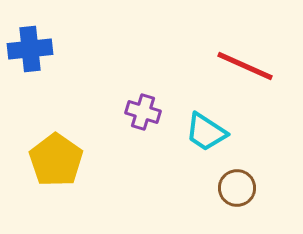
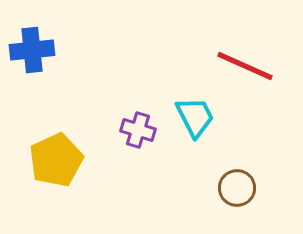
blue cross: moved 2 px right, 1 px down
purple cross: moved 5 px left, 18 px down
cyan trapezoid: moved 11 px left, 15 px up; rotated 150 degrees counterclockwise
yellow pentagon: rotated 12 degrees clockwise
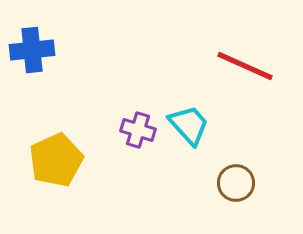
cyan trapezoid: moved 6 px left, 8 px down; rotated 15 degrees counterclockwise
brown circle: moved 1 px left, 5 px up
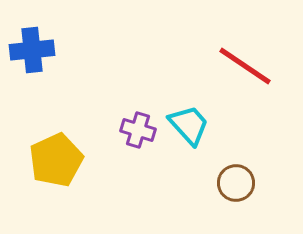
red line: rotated 10 degrees clockwise
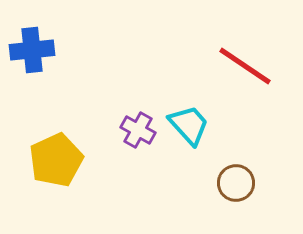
purple cross: rotated 12 degrees clockwise
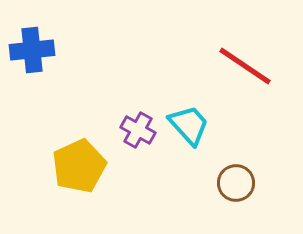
yellow pentagon: moved 23 px right, 6 px down
